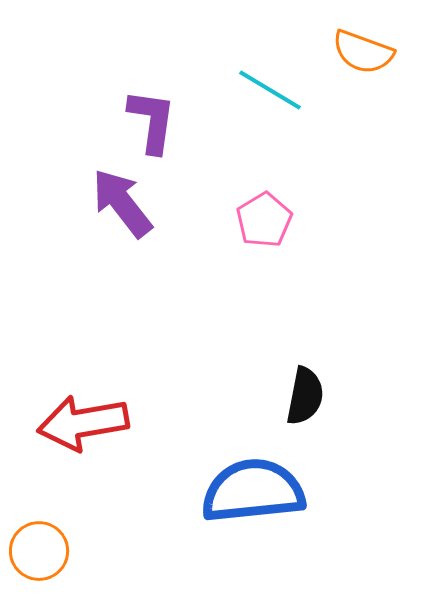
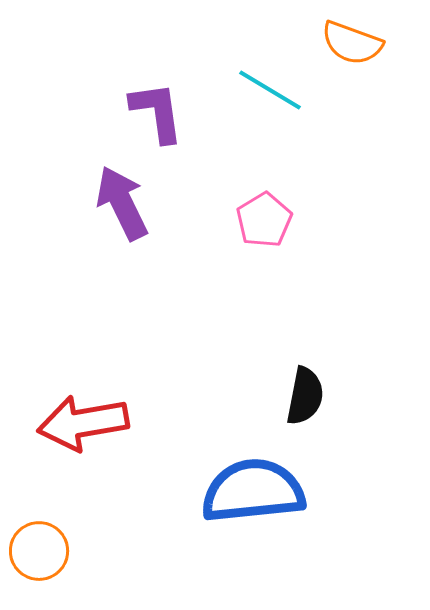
orange semicircle: moved 11 px left, 9 px up
purple L-shape: moved 5 px right, 9 px up; rotated 16 degrees counterclockwise
purple arrow: rotated 12 degrees clockwise
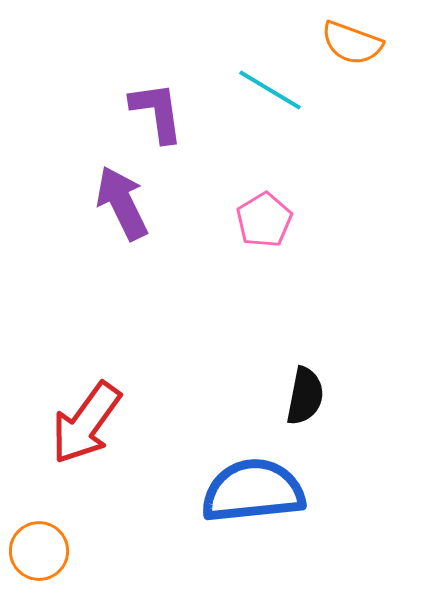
red arrow: moved 3 px right; rotated 44 degrees counterclockwise
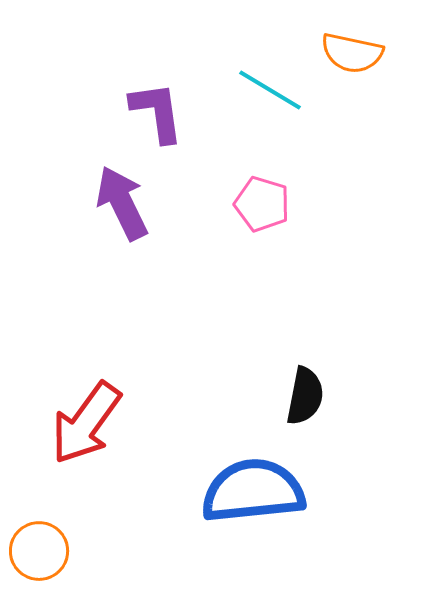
orange semicircle: moved 10 px down; rotated 8 degrees counterclockwise
pink pentagon: moved 2 px left, 16 px up; rotated 24 degrees counterclockwise
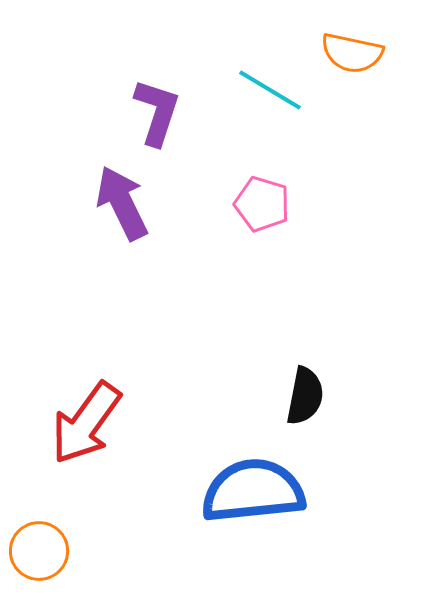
purple L-shape: rotated 26 degrees clockwise
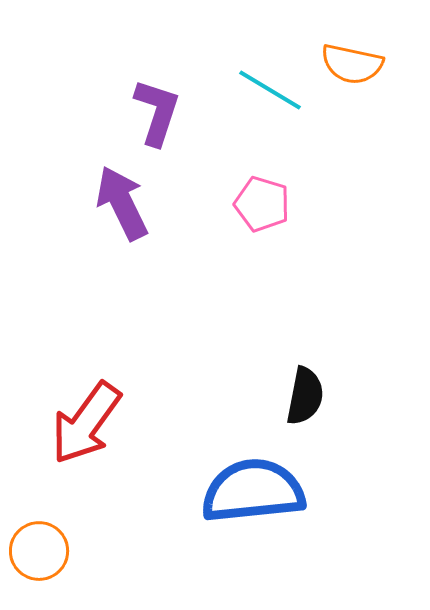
orange semicircle: moved 11 px down
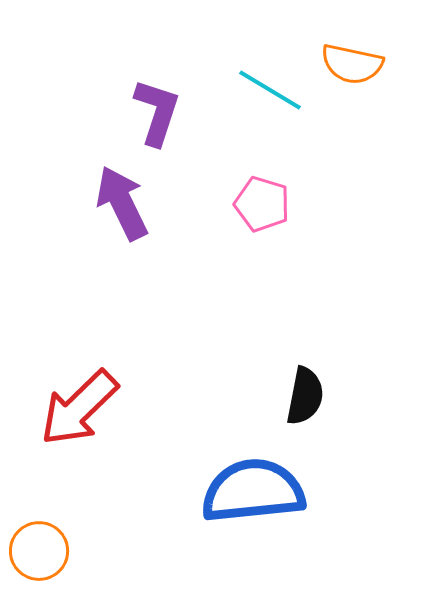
red arrow: moved 7 px left, 15 px up; rotated 10 degrees clockwise
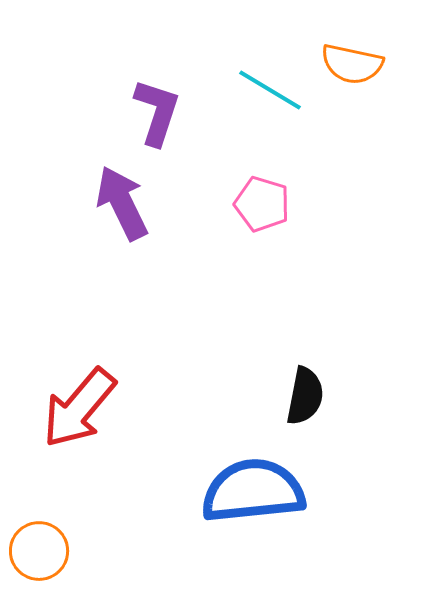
red arrow: rotated 6 degrees counterclockwise
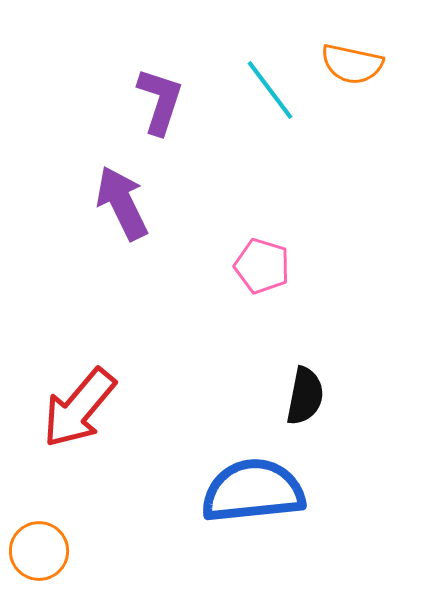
cyan line: rotated 22 degrees clockwise
purple L-shape: moved 3 px right, 11 px up
pink pentagon: moved 62 px down
